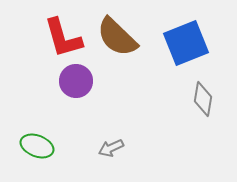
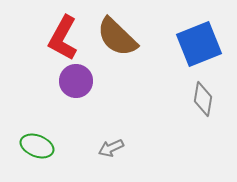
red L-shape: rotated 45 degrees clockwise
blue square: moved 13 px right, 1 px down
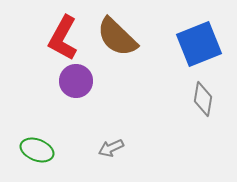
green ellipse: moved 4 px down
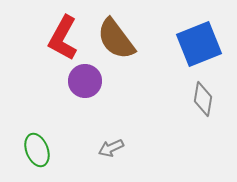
brown semicircle: moved 1 px left, 2 px down; rotated 9 degrees clockwise
purple circle: moved 9 px right
green ellipse: rotated 48 degrees clockwise
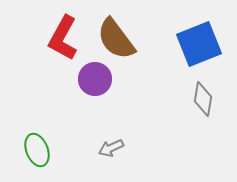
purple circle: moved 10 px right, 2 px up
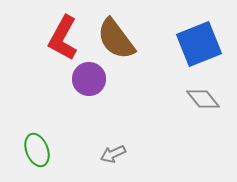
purple circle: moved 6 px left
gray diamond: rotated 48 degrees counterclockwise
gray arrow: moved 2 px right, 6 px down
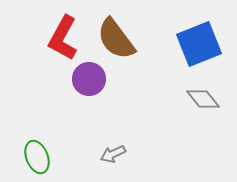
green ellipse: moved 7 px down
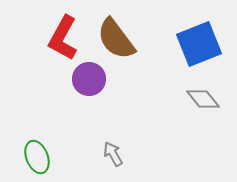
gray arrow: rotated 85 degrees clockwise
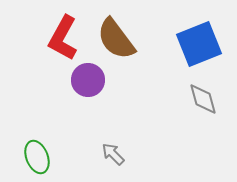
purple circle: moved 1 px left, 1 px down
gray diamond: rotated 24 degrees clockwise
gray arrow: rotated 15 degrees counterclockwise
